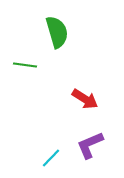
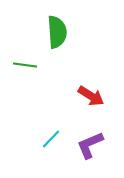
green semicircle: rotated 12 degrees clockwise
red arrow: moved 6 px right, 3 px up
cyan line: moved 19 px up
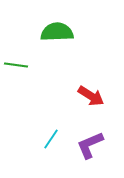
green semicircle: rotated 88 degrees counterclockwise
green line: moved 9 px left
cyan line: rotated 10 degrees counterclockwise
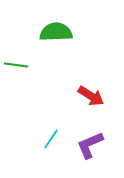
green semicircle: moved 1 px left
